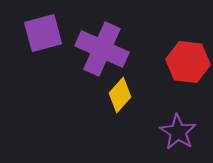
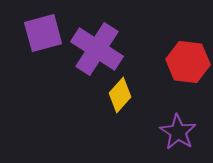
purple cross: moved 5 px left; rotated 9 degrees clockwise
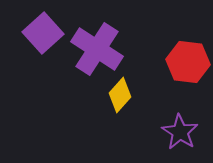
purple square: rotated 27 degrees counterclockwise
purple star: moved 2 px right
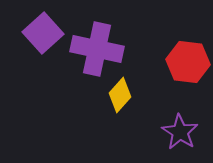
purple cross: rotated 21 degrees counterclockwise
